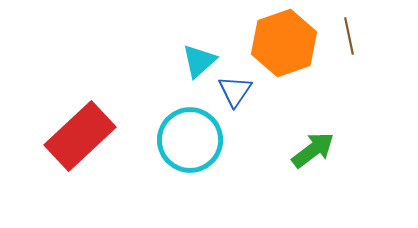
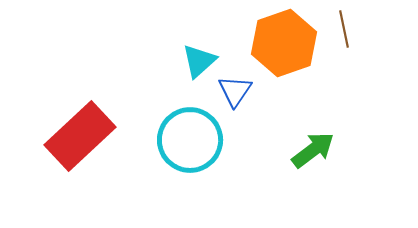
brown line: moved 5 px left, 7 px up
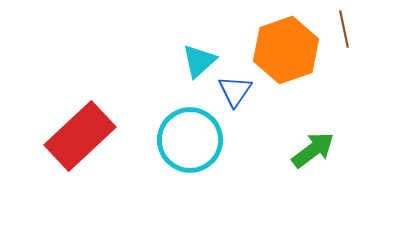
orange hexagon: moved 2 px right, 7 px down
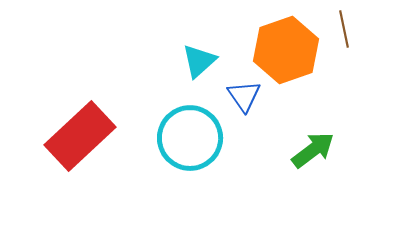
blue triangle: moved 9 px right, 5 px down; rotated 9 degrees counterclockwise
cyan circle: moved 2 px up
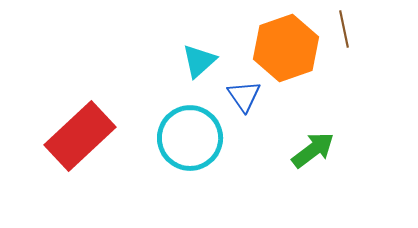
orange hexagon: moved 2 px up
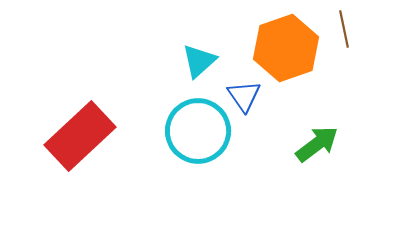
cyan circle: moved 8 px right, 7 px up
green arrow: moved 4 px right, 6 px up
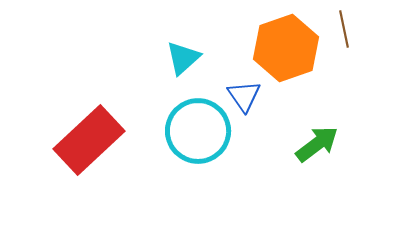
cyan triangle: moved 16 px left, 3 px up
red rectangle: moved 9 px right, 4 px down
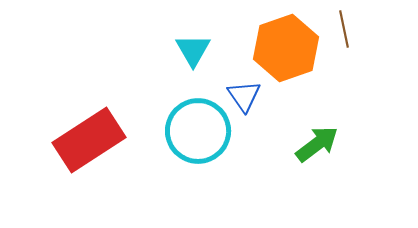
cyan triangle: moved 10 px right, 8 px up; rotated 18 degrees counterclockwise
red rectangle: rotated 10 degrees clockwise
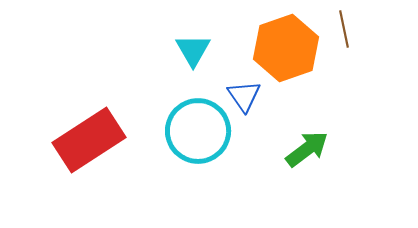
green arrow: moved 10 px left, 5 px down
